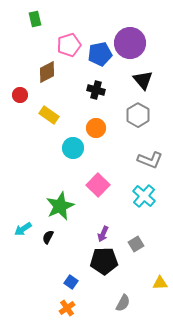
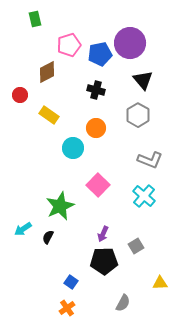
gray square: moved 2 px down
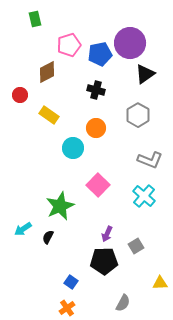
black triangle: moved 2 px right, 6 px up; rotated 35 degrees clockwise
purple arrow: moved 4 px right
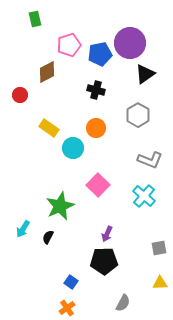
yellow rectangle: moved 13 px down
cyan arrow: rotated 24 degrees counterclockwise
gray square: moved 23 px right, 2 px down; rotated 21 degrees clockwise
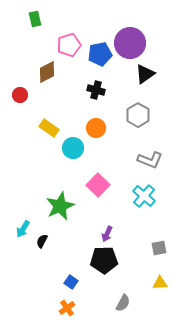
black semicircle: moved 6 px left, 4 px down
black pentagon: moved 1 px up
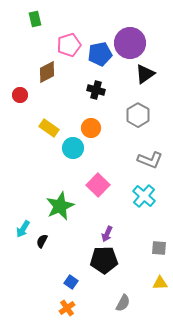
orange circle: moved 5 px left
gray square: rotated 14 degrees clockwise
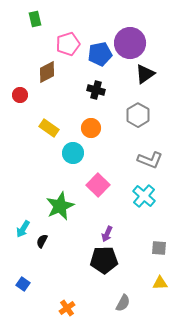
pink pentagon: moved 1 px left, 1 px up
cyan circle: moved 5 px down
blue square: moved 48 px left, 2 px down
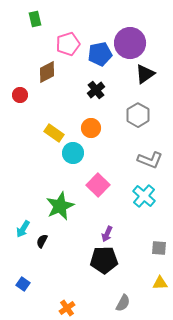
black cross: rotated 36 degrees clockwise
yellow rectangle: moved 5 px right, 5 px down
